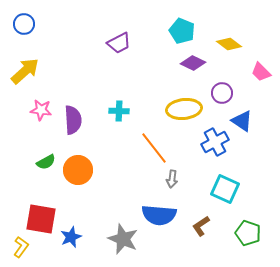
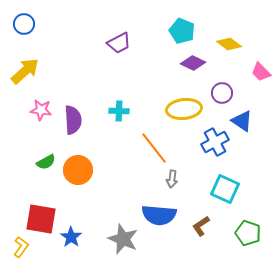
blue star: rotated 15 degrees counterclockwise
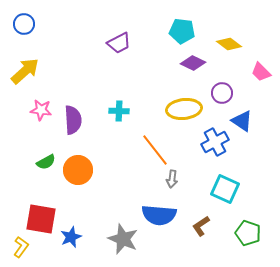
cyan pentagon: rotated 15 degrees counterclockwise
orange line: moved 1 px right, 2 px down
blue star: rotated 15 degrees clockwise
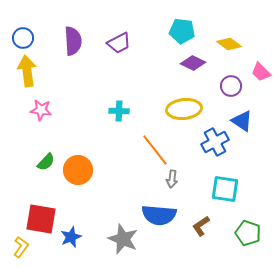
blue circle: moved 1 px left, 14 px down
yellow arrow: moved 2 px right; rotated 56 degrees counterclockwise
purple circle: moved 9 px right, 7 px up
purple semicircle: moved 79 px up
green semicircle: rotated 18 degrees counterclockwise
cyan square: rotated 16 degrees counterclockwise
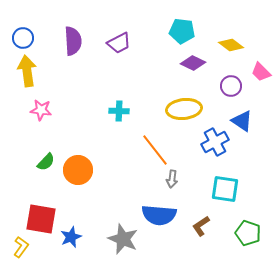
yellow diamond: moved 2 px right, 1 px down
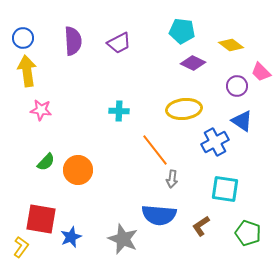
purple circle: moved 6 px right
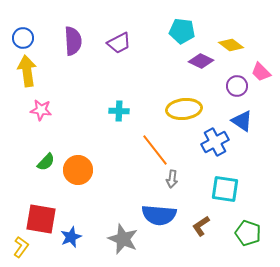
purple diamond: moved 8 px right, 2 px up
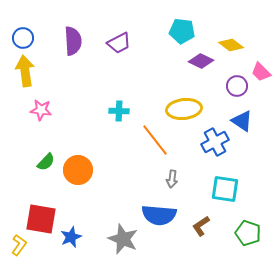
yellow arrow: moved 2 px left
orange line: moved 10 px up
yellow L-shape: moved 2 px left, 2 px up
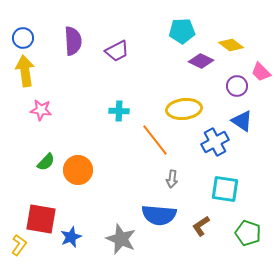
cyan pentagon: rotated 10 degrees counterclockwise
purple trapezoid: moved 2 px left, 8 px down
gray star: moved 2 px left
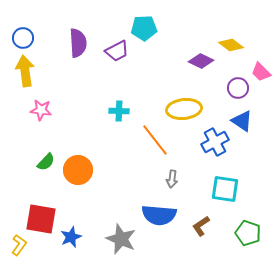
cyan pentagon: moved 38 px left, 3 px up
purple semicircle: moved 5 px right, 2 px down
purple circle: moved 1 px right, 2 px down
